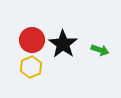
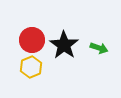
black star: moved 1 px right, 1 px down
green arrow: moved 1 px left, 2 px up
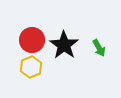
green arrow: rotated 42 degrees clockwise
